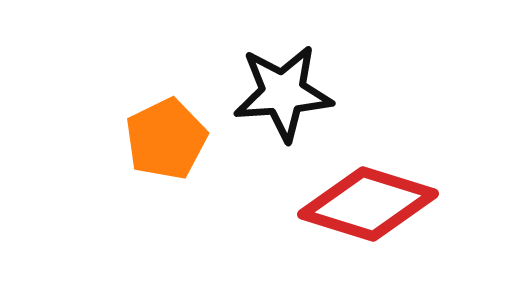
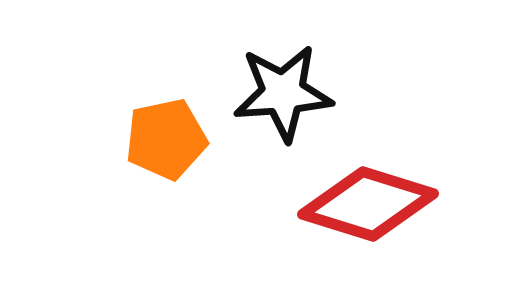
orange pentagon: rotated 14 degrees clockwise
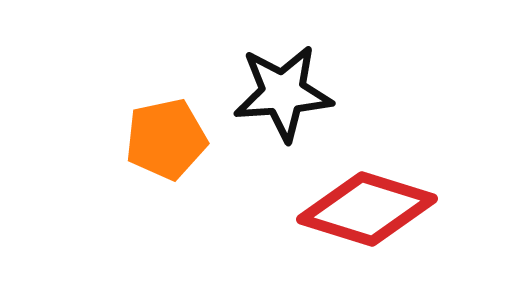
red diamond: moved 1 px left, 5 px down
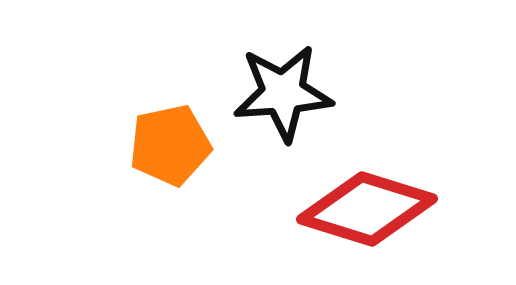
orange pentagon: moved 4 px right, 6 px down
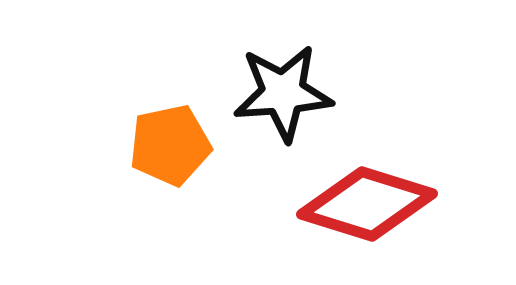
red diamond: moved 5 px up
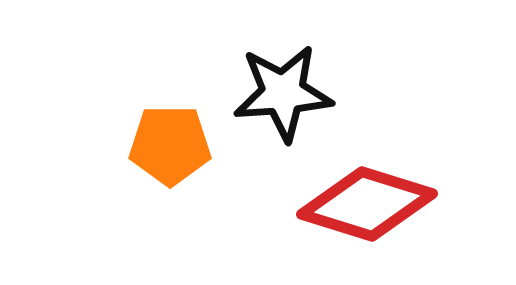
orange pentagon: rotated 12 degrees clockwise
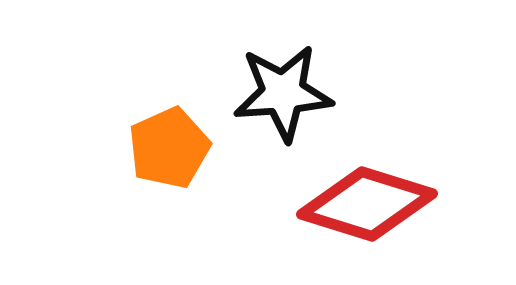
orange pentagon: moved 1 px left, 3 px down; rotated 24 degrees counterclockwise
